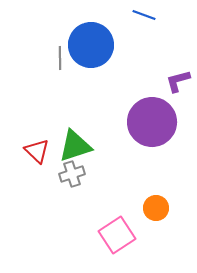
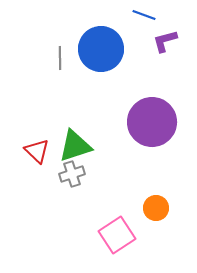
blue circle: moved 10 px right, 4 px down
purple L-shape: moved 13 px left, 40 px up
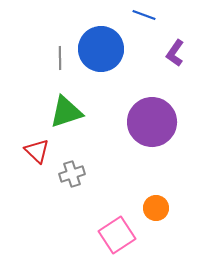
purple L-shape: moved 10 px right, 12 px down; rotated 40 degrees counterclockwise
green triangle: moved 9 px left, 34 px up
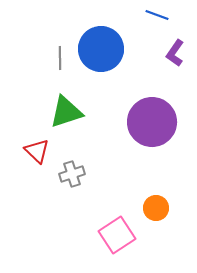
blue line: moved 13 px right
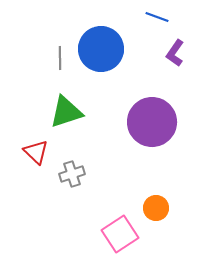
blue line: moved 2 px down
red triangle: moved 1 px left, 1 px down
pink square: moved 3 px right, 1 px up
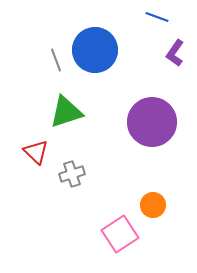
blue circle: moved 6 px left, 1 px down
gray line: moved 4 px left, 2 px down; rotated 20 degrees counterclockwise
orange circle: moved 3 px left, 3 px up
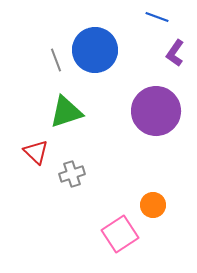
purple circle: moved 4 px right, 11 px up
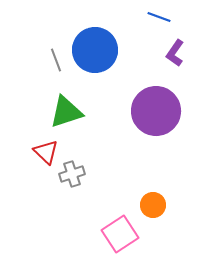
blue line: moved 2 px right
red triangle: moved 10 px right
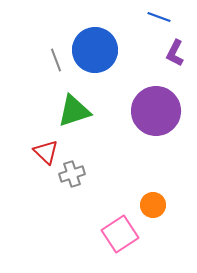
purple L-shape: rotated 8 degrees counterclockwise
green triangle: moved 8 px right, 1 px up
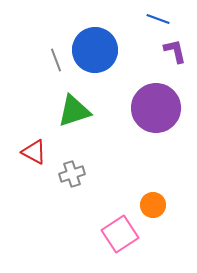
blue line: moved 1 px left, 2 px down
purple L-shape: moved 2 px up; rotated 140 degrees clockwise
purple circle: moved 3 px up
red triangle: moved 12 px left; rotated 16 degrees counterclockwise
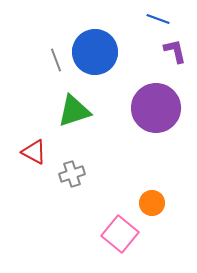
blue circle: moved 2 px down
orange circle: moved 1 px left, 2 px up
pink square: rotated 18 degrees counterclockwise
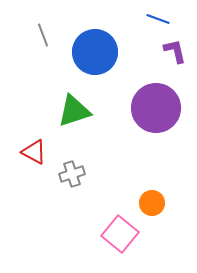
gray line: moved 13 px left, 25 px up
